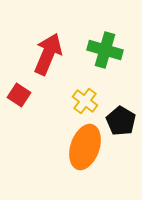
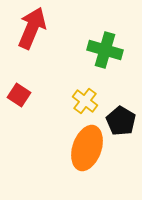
red arrow: moved 16 px left, 26 px up
orange ellipse: moved 2 px right, 1 px down
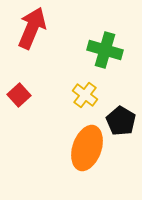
red square: rotated 15 degrees clockwise
yellow cross: moved 6 px up
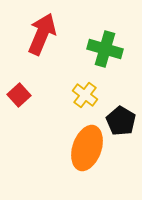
red arrow: moved 10 px right, 6 px down
green cross: moved 1 px up
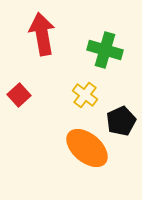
red arrow: rotated 33 degrees counterclockwise
green cross: moved 1 px down
black pentagon: rotated 16 degrees clockwise
orange ellipse: rotated 69 degrees counterclockwise
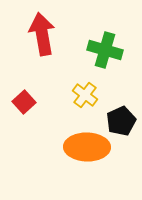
red square: moved 5 px right, 7 px down
orange ellipse: moved 1 px up; rotated 39 degrees counterclockwise
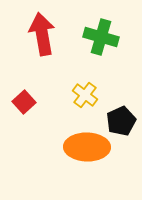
green cross: moved 4 px left, 13 px up
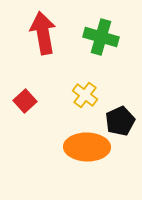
red arrow: moved 1 px right, 1 px up
red square: moved 1 px right, 1 px up
black pentagon: moved 1 px left
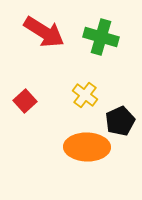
red arrow: moved 1 px right, 1 px up; rotated 132 degrees clockwise
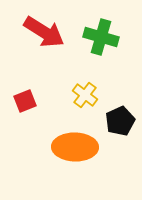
red square: rotated 20 degrees clockwise
orange ellipse: moved 12 px left
